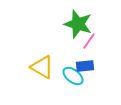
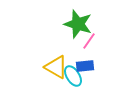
yellow triangle: moved 14 px right
cyan ellipse: rotated 20 degrees clockwise
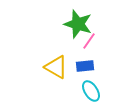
cyan ellipse: moved 18 px right, 15 px down
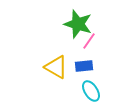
blue rectangle: moved 1 px left
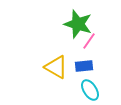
cyan ellipse: moved 1 px left, 1 px up
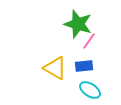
yellow triangle: moved 1 px left, 1 px down
cyan ellipse: rotated 25 degrees counterclockwise
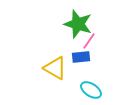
blue rectangle: moved 3 px left, 9 px up
cyan ellipse: moved 1 px right
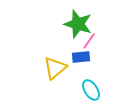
yellow triangle: rotated 50 degrees clockwise
cyan ellipse: rotated 25 degrees clockwise
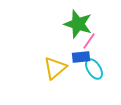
cyan ellipse: moved 3 px right, 21 px up
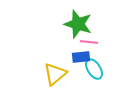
pink line: moved 1 px down; rotated 60 degrees clockwise
yellow triangle: moved 6 px down
